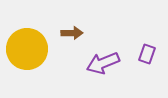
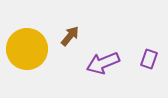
brown arrow: moved 2 px left, 3 px down; rotated 50 degrees counterclockwise
purple rectangle: moved 2 px right, 5 px down
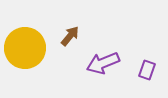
yellow circle: moved 2 px left, 1 px up
purple rectangle: moved 2 px left, 11 px down
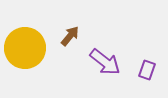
purple arrow: moved 2 px right, 1 px up; rotated 120 degrees counterclockwise
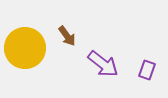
brown arrow: moved 3 px left; rotated 105 degrees clockwise
purple arrow: moved 2 px left, 2 px down
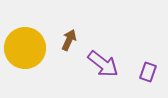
brown arrow: moved 2 px right, 4 px down; rotated 120 degrees counterclockwise
purple rectangle: moved 1 px right, 2 px down
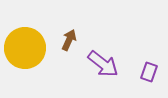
purple rectangle: moved 1 px right
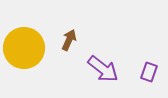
yellow circle: moved 1 px left
purple arrow: moved 5 px down
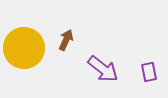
brown arrow: moved 3 px left
purple rectangle: rotated 30 degrees counterclockwise
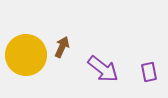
brown arrow: moved 4 px left, 7 px down
yellow circle: moved 2 px right, 7 px down
